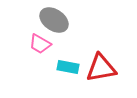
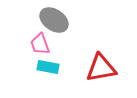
pink trapezoid: rotated 40 degrees clockwise
cyan rectangle: moved 20 px left
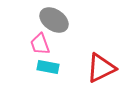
red triangle: rotated 16 degrees counterclockwise
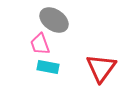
red triangle: rotated 28 degrees counterclockwise
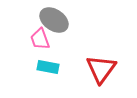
pink trapezoid: moved 5 px up
red triangle: moved 1 px down
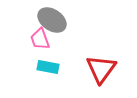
gray ellipse: moved 2 px left
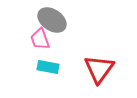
red triangle: moved 2 px left
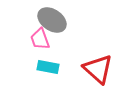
red triangle: moved 1 px left; rotated 24 degrees counterclockwise
